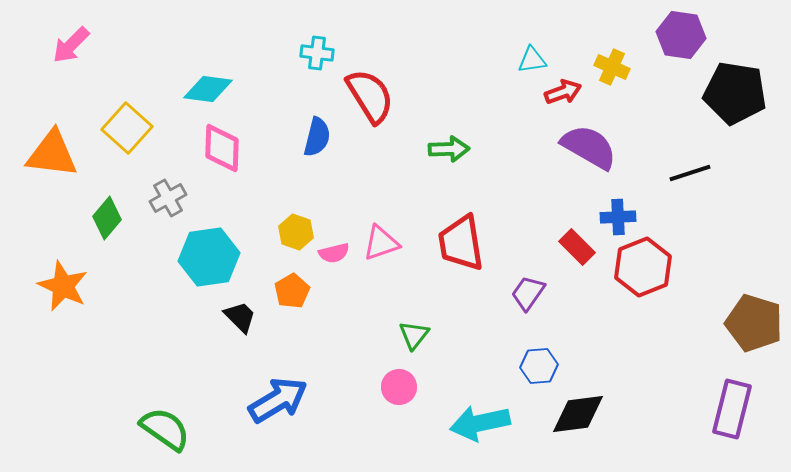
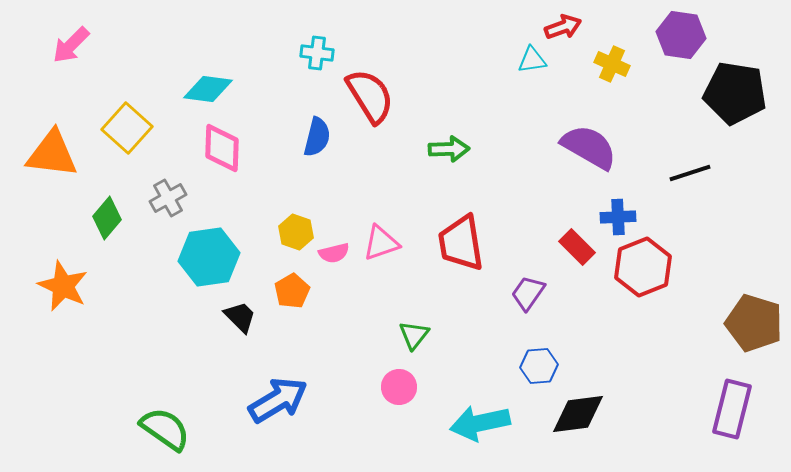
yellow cross: moved 3 px up
red arrow: moved 65 px up
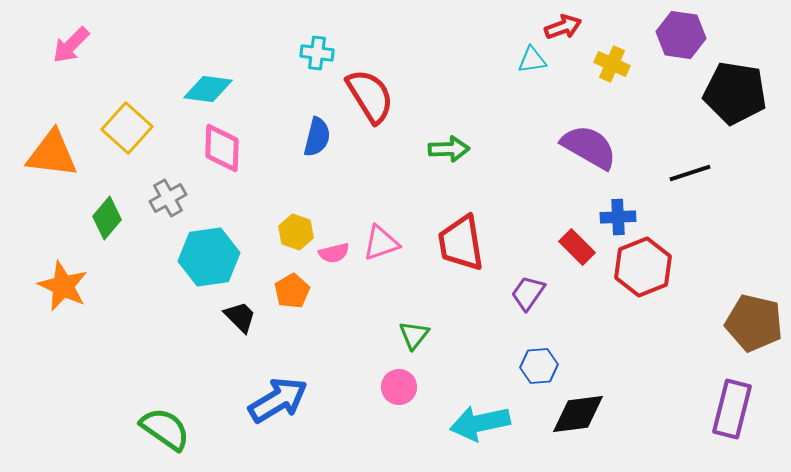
brown pentagon: rotated 4 degrees counterclockwise
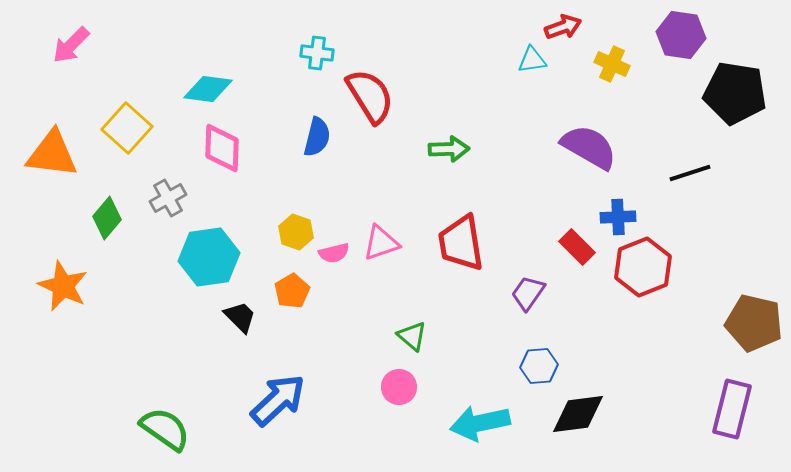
green triangle: moved 2 px left, 1 px down; rotated 28 degrees counterclockwise
blue arrow: rotated 12 degrees counterclockwise
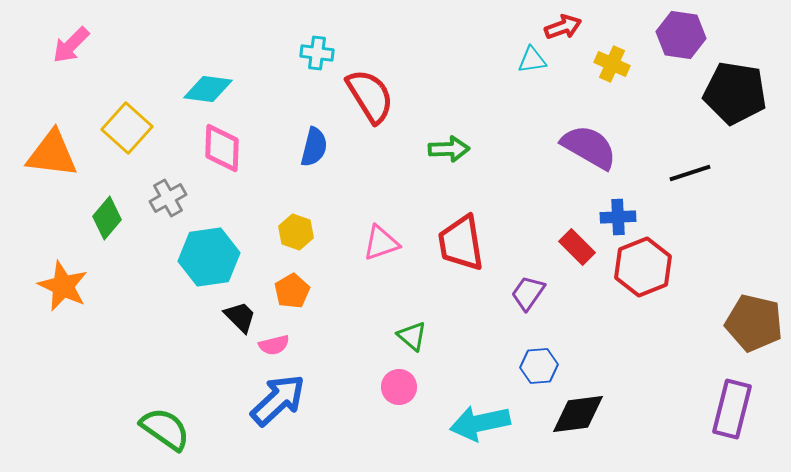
blue semicircle: moved 3 px left, 10 px down
pink semicircle: moved 60 px left, 92 px down
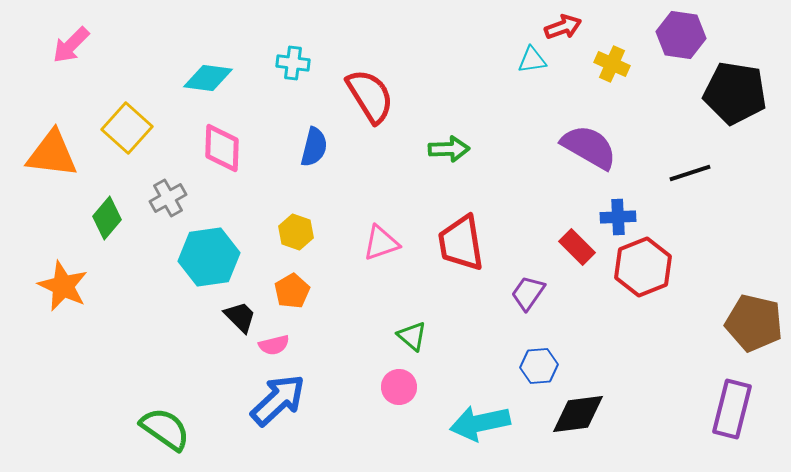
cyan cross: moved 24 px left, 10 px down
cyan diamond: moved 11 px up
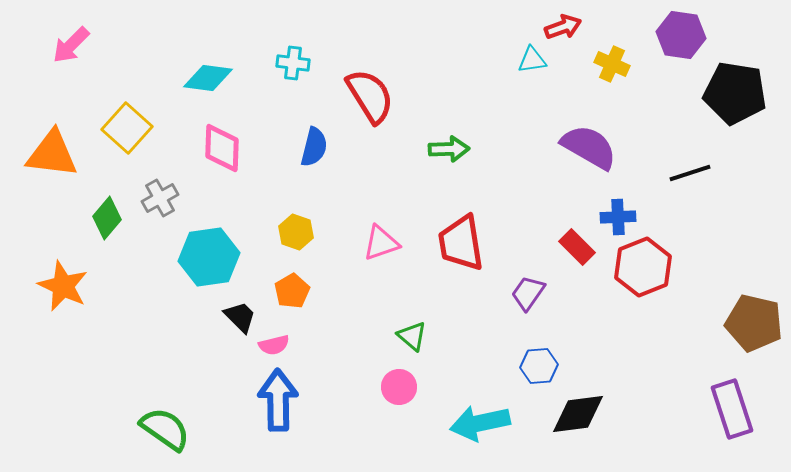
gray cross: moved 8 px left
blue arrow: rotated 48 degrees counterclockwise
purple rectangle: rotated 32 degrees counterclockwise
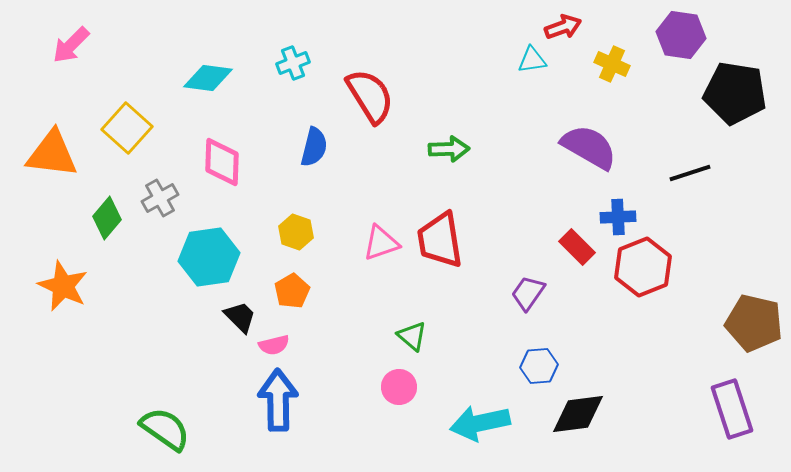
cyan cross: rotated 28 degrees counterclockwise
pink diamond: moved 14 px down
red trapezoid: moved 21 px left, 3 px up
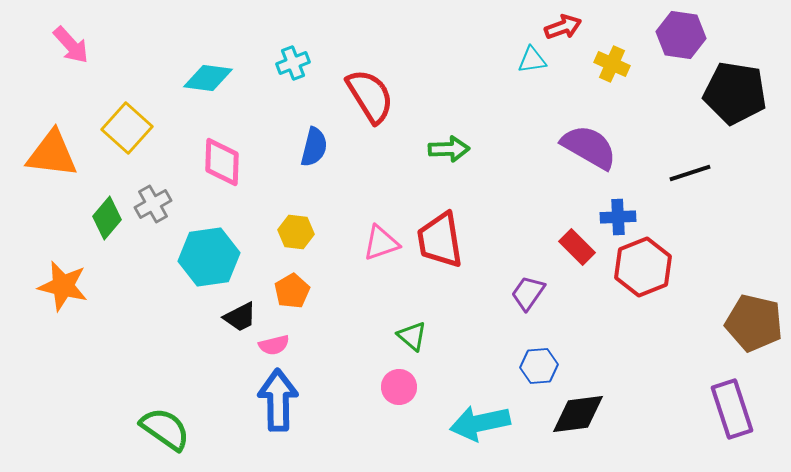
pink arrow: rotated 87 degrees counterclockwise
gray cross: moved 7 px left, 6 px down
yellow hexagon: rotated 12 degrees counterclockwise
orange star: rotated 12 degrees counterclockwise
black trapezoid: rotated 108 degrees clockwise
